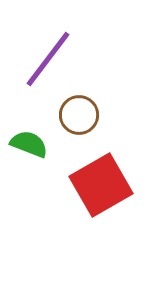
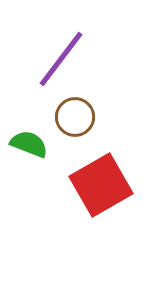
purple line: moved 13 px right
brown circle: moved 4 px left, 2 px down
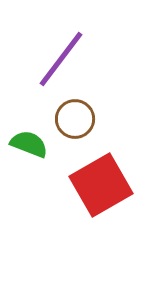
brown circle: moved 2 px down
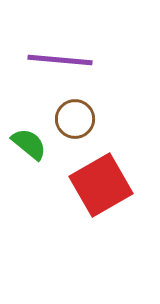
purple line: moved 1 px left, 1 px down; rotated 58 degrees clockwise
green semicircle: rotated 18 degrees clockwise
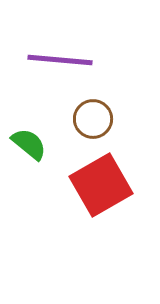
brown circle: moved 18 px right
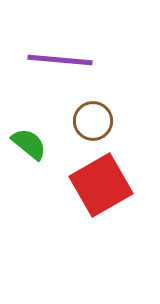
brown circle: moved 2 px down
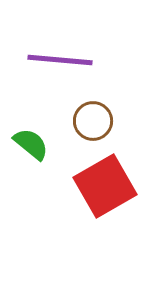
green semicircle: moved 2 px right
red square: moved 4 px right, 1 px down
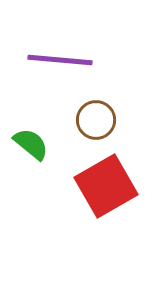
brown circle: moved 3 px right, 1 px up
red square: moved 1 px right
